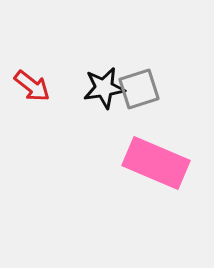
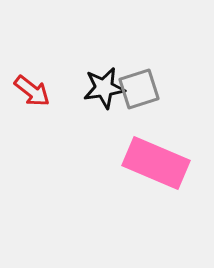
red arrow: moved 5 px down
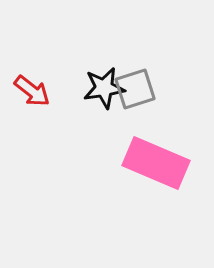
gray square: moved 4 px left
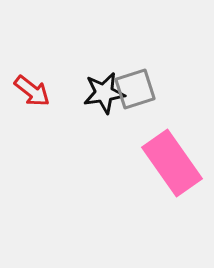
black star: moved 5 px down
pink rectangle: moved 16 px right; rotated 32 degrees clockwise
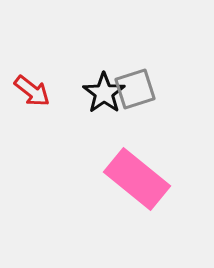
black star: rotated 27 degrees counterclockwise
pink rectangle: moved 35 px left, 16 px down; rotated 16 degrees counterclockwise
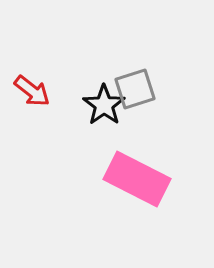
black star: moved 12 px down
pink rectangle: rotated 12 degrees counterclockwise
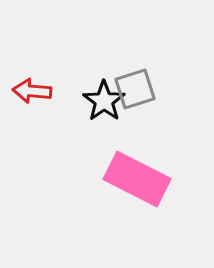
red arrow: rotated 147 degrees clockwise
black star: moved 4 px up
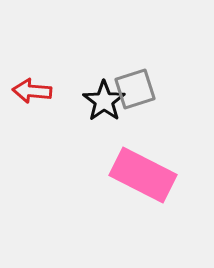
pink rectangle: moved 6 px right, 4 px up
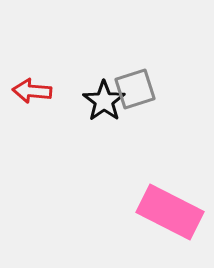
pink rectangle: moved 27 px right, 37 px down
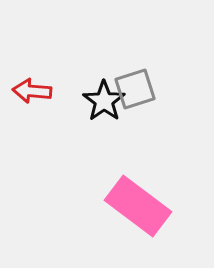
pink rectangle: moved 32 px left, 6 px up; rotated 10 degrees clockwise
